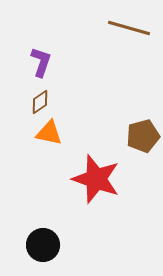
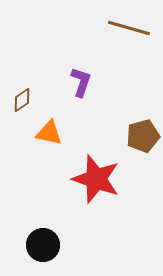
purple L-shape: moved 40 px right, 20 px down
brown diamond: moved 18 px left, 2 px up
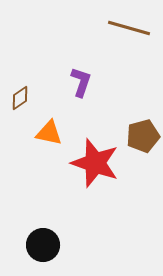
brown diamond: moved 2 px left, 2 px up
red star: moved 1 px left, 16 px up
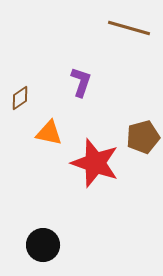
brown pentagon: moved 1 px down
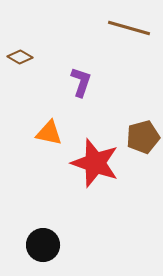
brown diamond: moved 41 px up; rotated 65 degrees clockwise
